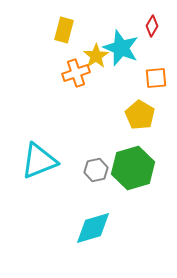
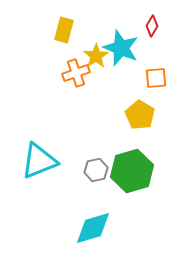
green hexagon: moved 1 px left, 3 px down
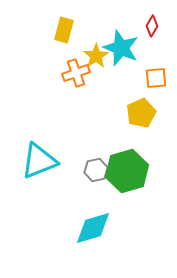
yellow pentagon: moved 1 px right, 2 px up; rotated 16 degrees clockwise
green hexagon: moved 5 px left
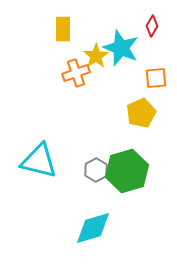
yellow rectangle: moved 1 px left, 1 px up; rotated 15 degrees counterclockwise
cyan triangle: rotated 36 degrees clockwise
gray hexagon: rotated 15 degrees counterclockwise
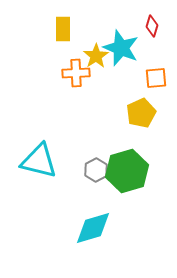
red diamond: rotated 15 degrees counterclockwise
orange cross: rotated 16 degrees clockwise
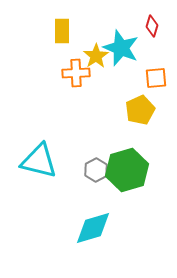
yellow rectangle: moved 1 px left, 2 px down
yellow pentagon: moved 1 px left, 3 px up
green hexagon: moved 1 px up
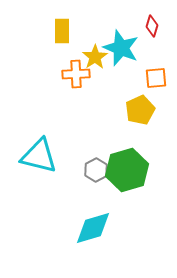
yellow star: moved 1 px left, 1 px down
orange cross: moved 1 px down
cyan triangle: moved 5 px up
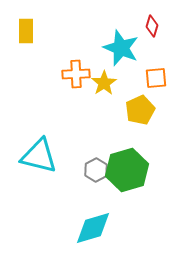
yellow rectangle: moved 36 px left
yellow star: moved 9 px right, 26 px down
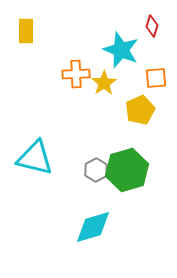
cyan star: moved 2 px down
cyan triangle: moved 4 px left, 2 px down
cyan diamond: moved 1 px up
